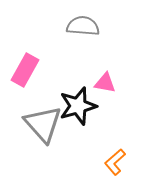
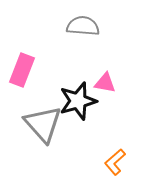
pink rectangle: moved 3 px left; rotated 8 degrees counterclockwise
black star: moved 5 px up
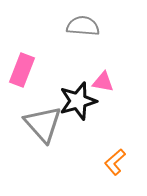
pink triangle: moved 2 px left, 1 px up
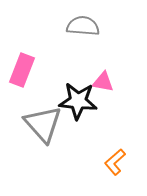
black star: rotated 21 degrees clockwise
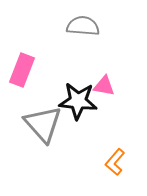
pink triangle: moved 1 px right, 4 px down
orange L-shape: rotated 8 degrees counterclockwise
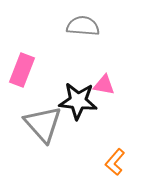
pink triangle: moved 1 px up
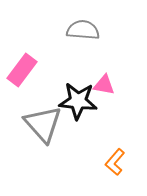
gray semicircle: moved 4 px down
pink rectangle: rotated 16 degrees clockwise
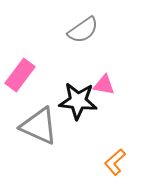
gray semicircle: rotated 140 degrees clockwise
pink rectangle: moved 2 px left, 5 px down
gray triangle: moved 4 px left, 2 px down; rotated 24 degrees counterclockwise
orange L-shape: rotated 8 degrees clockwise
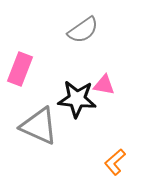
pink rectangle: moved 6 px up; rotated 16 degrees counterclockwise
black star: moved 1 px left, 2 px up
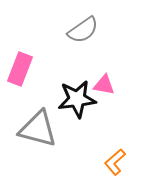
black star: rotated 12 degrees counterclockwise
gray triangle: moved 1 px left, 3 px down; rotated 9 degrees counterclockwise
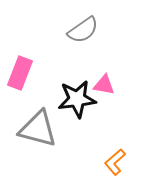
pink rectangle: moved 4 px down
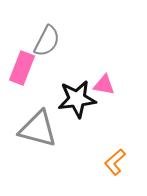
gray semicircle: moved 36 px left, 11 px down; rotated 28 degrees counterclockwise
pink rectangle: moved 2 px right, 5 px up
